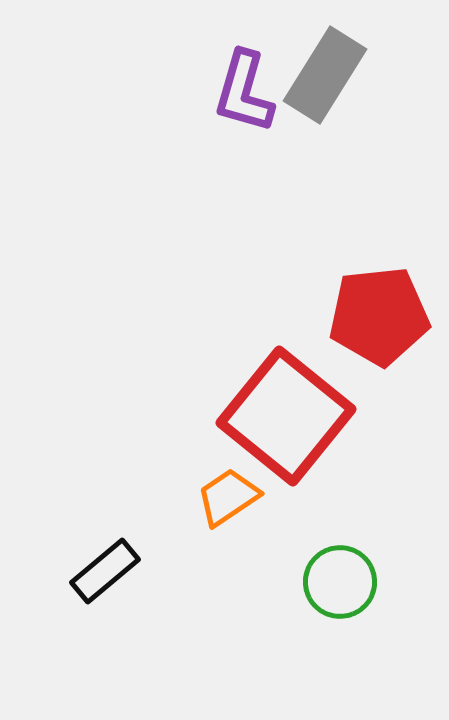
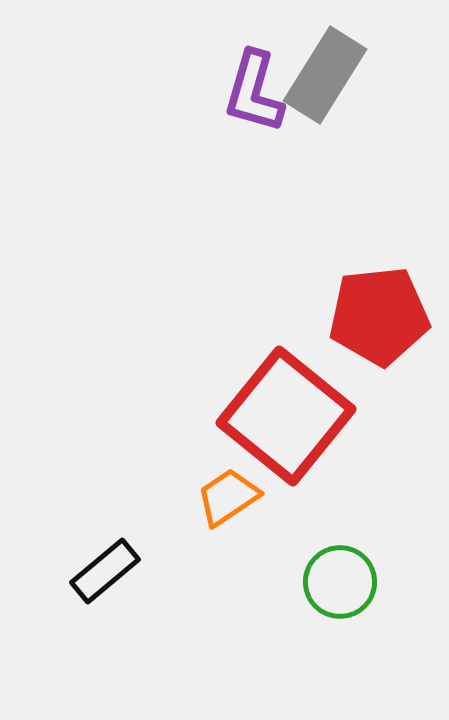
purple L-shape: moved 10 px right
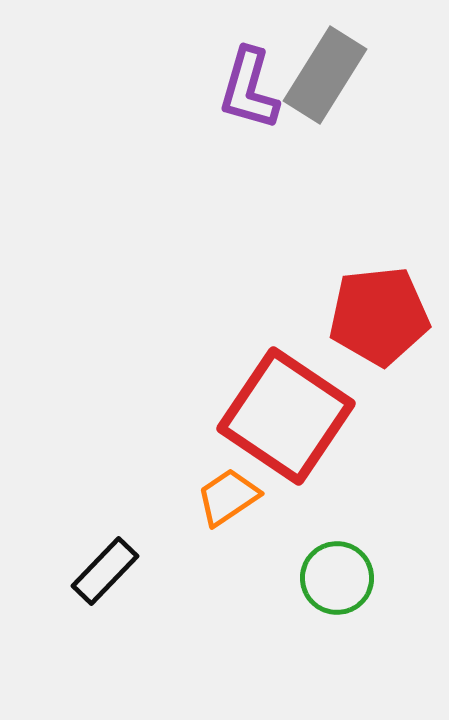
purple L-shape: moved 5 px left, 3 px up
red square: rotated 5 degrees counterclockwise
black rectangle: rotated 6 degrees counterclockwise
green circle: moved 3 px left, 4 px up
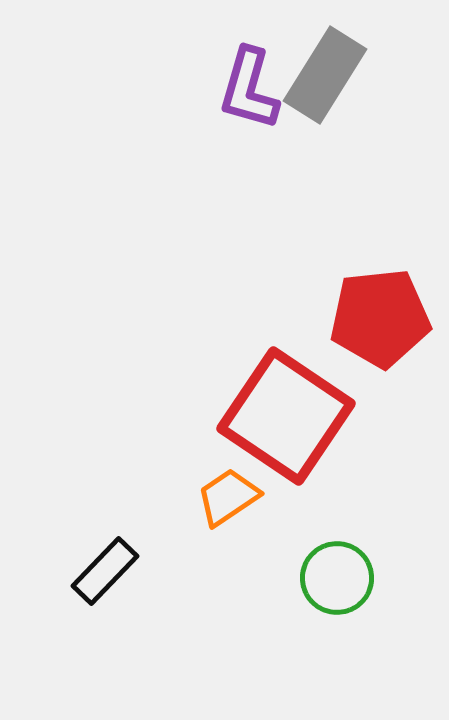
red pentagon: moved 1 px right, 2 px down
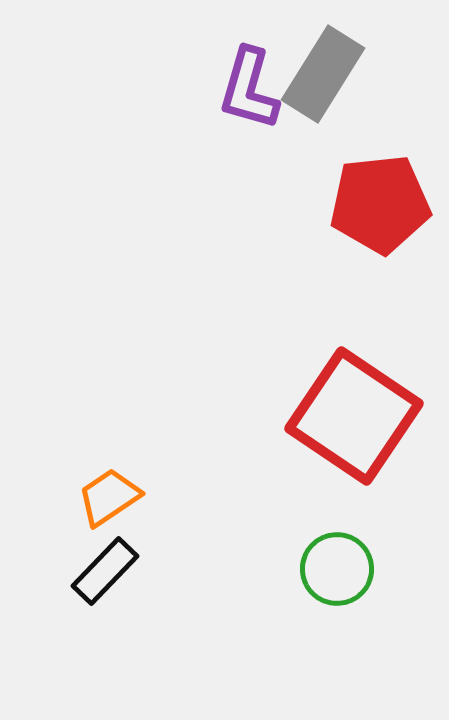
gray rectangle: moved 2 px left, 1 px up
red pentagon: moved 114 px up
red square: moved 68 px right
orange trapezoid: moved 119 px left
green circle: moved 9 px up
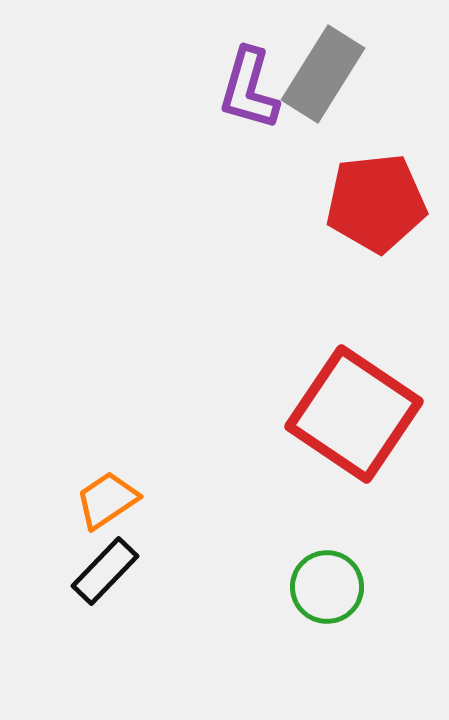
red pentagon: moved 4 px left, 1 px up
red square: moved 2 px up
orange trapezoid: moved 2 px left, 3 px down
green circle: moved 10 px left, 18 px down
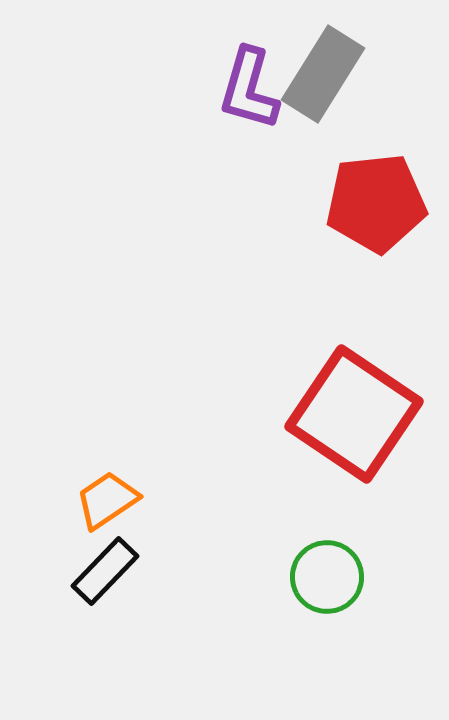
green circle: moved 10 px up
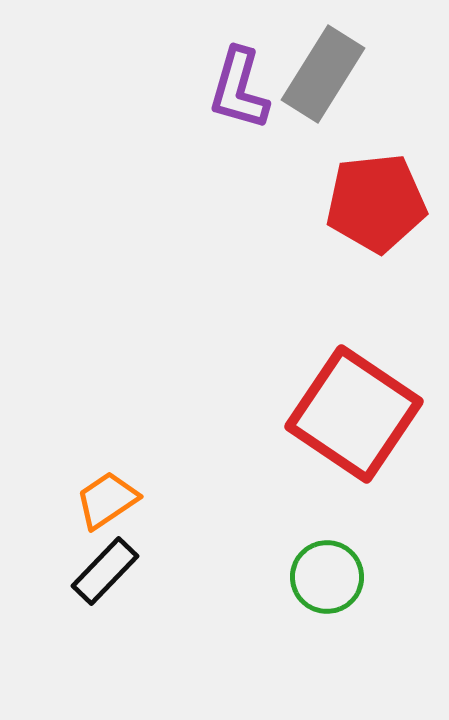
purple L-shape: moved 10 px left
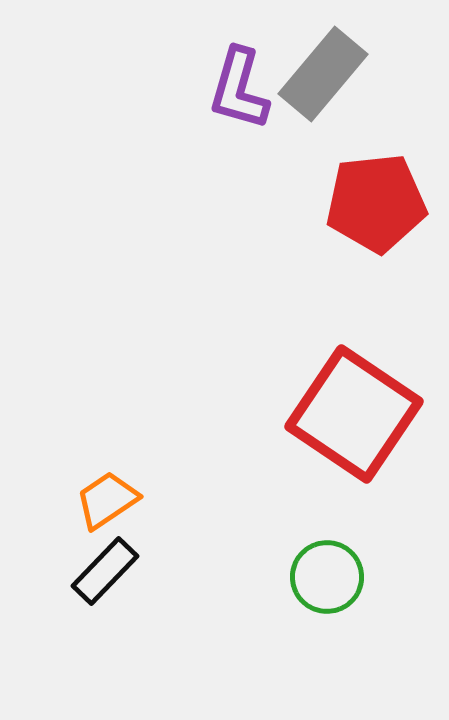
gray rectangle: rotated 8 degrees clockwise
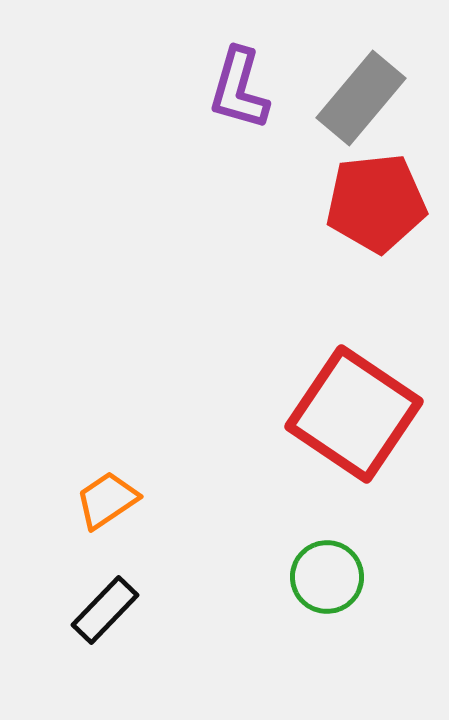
gray rectangle: moved 38 px right, 24 px down
black rectangle: moved 39 px down
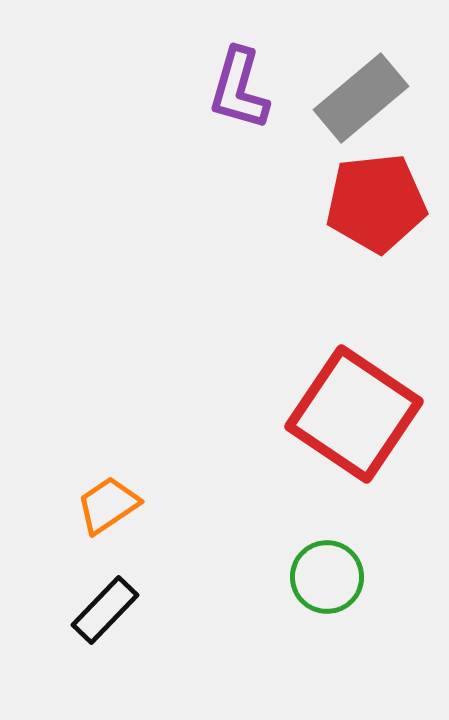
gray rectangle: rotated 10 degrees clockwise
orange trapezoid: moved 1 px right, 5 px down
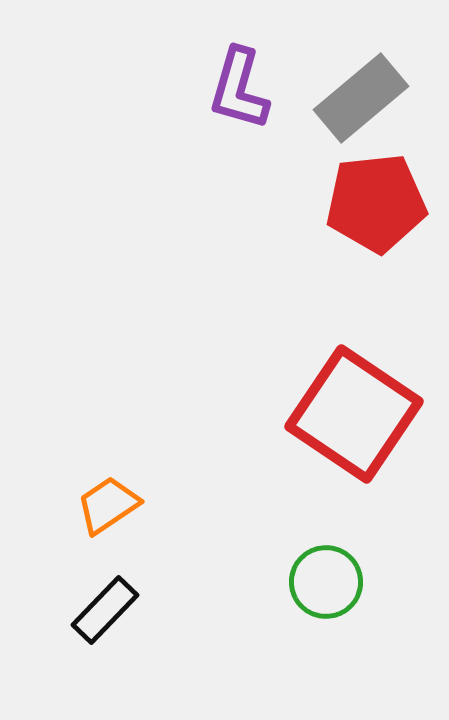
green circle: moved 1 px left, 5 px down
